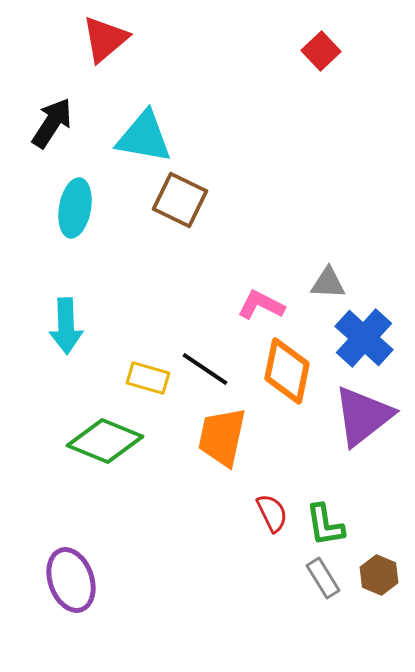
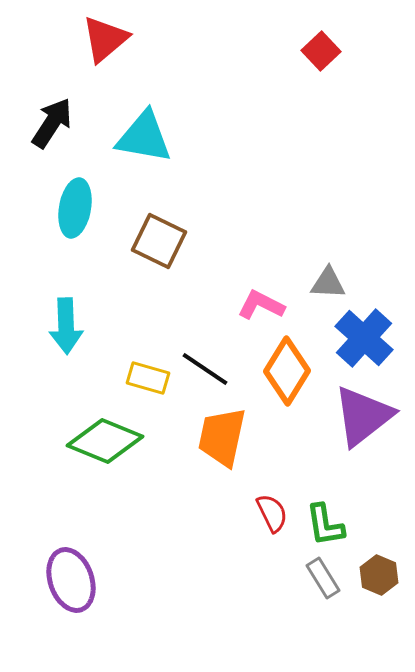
brown square: moved 21 px left, 41 px down
orange diamond: rotated 20 degrees clockwise
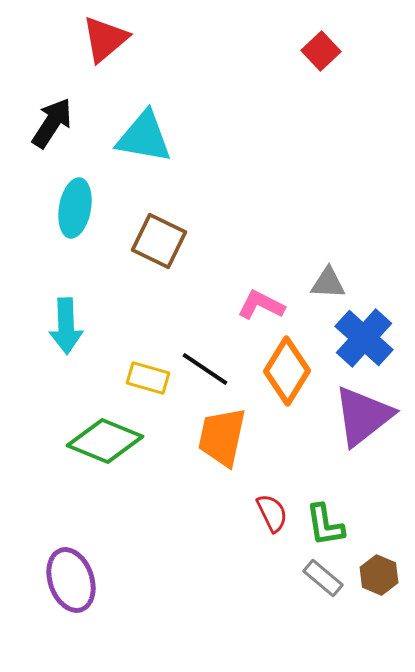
gray rectangle: rotated 18 degrees counterclockwise
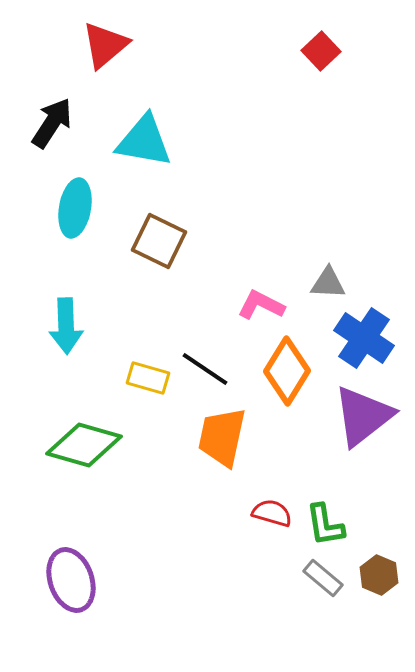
red triangle: moved 6 px down
cyan triangle: moved 4 px down
blue cross: rotated 8 degrees counterclockwise
green diamond: moved 21 px left, 4 px down; rotated 6 degrees counterclockwise
red semicircle: rotated 48 degrees counterclockwise
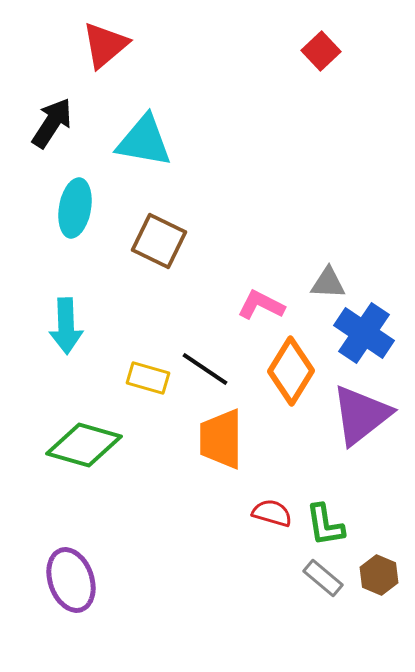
blue cross: moved 5 px up
orange diamond: moved 4 px right
purple triangle: moved 2 px left, 1 px up
orange trapezoid: moved 1 px left, 2 px down; rotated 12 degrees counterclockwise
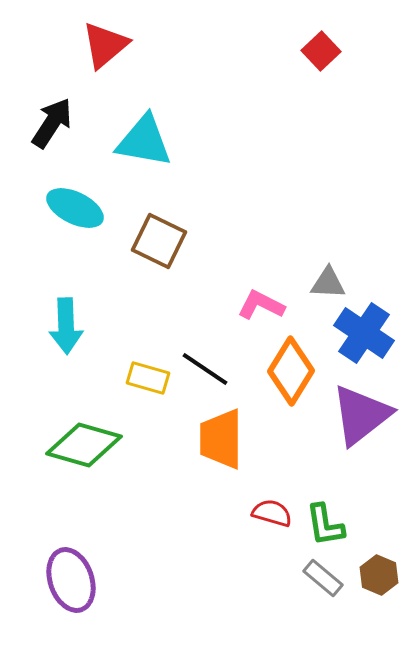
cyan ellipse: rotated 74 degrees counterclockwise
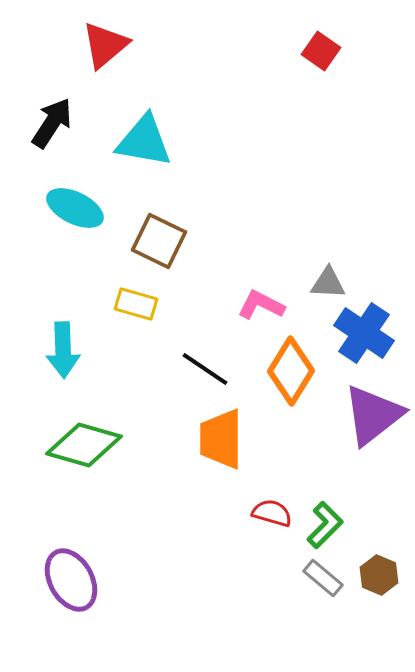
red square: rotated 12 degrees counterclockwise
cyan arrow: moved 3 px left, 24 px down
yellow rectangle: moved 12 px left, 74 px up
purple triangle: moved 12 px right
green L-shape: rotated 126 degrees counterclockwise
purple ellipse: rotated 10 degrees counterclockwise
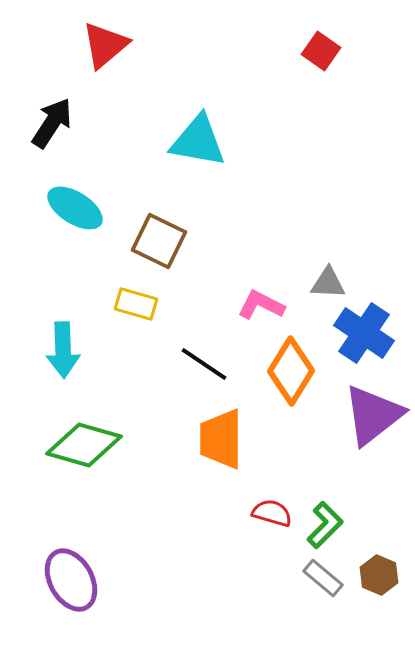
cyan triangle: moved 54 px right
cyan ellipse: rotated 6 degrees clockwise
black line: moved 1 px left, 5 px up
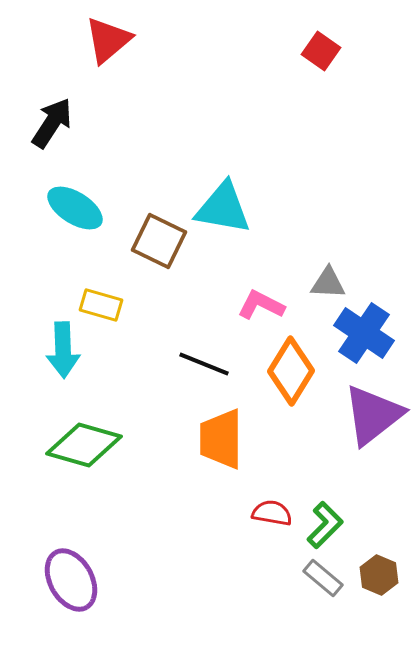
red triangle: moved 3 px right, 5 px up
cyan triangle: moved 25 px right, 67 px down
yellow rectangle: moved 35 px left, 1 px down
black line: rotated 12 degrees counterclockwise
red semicircle: rotated 6 degrees counterclockwise
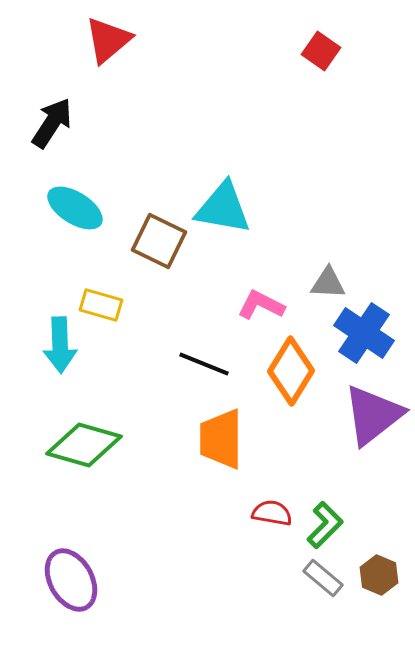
cyan arrow: moved 3 px left, 5 px up
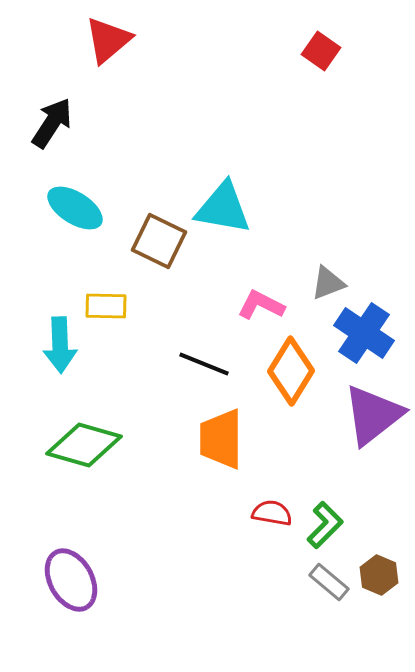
gray triangle: rotated 24 degrees counterclockwise
yellow rectangle: moved 5 px right, 1 px down; rotated 15 degrees counterclockwise
gray rectangle: moved 6 px right, 4 px down
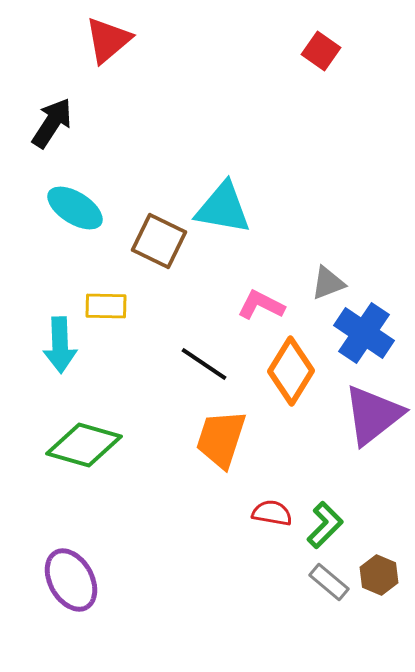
black line: rotated 12 degrees clockwise
orange trapezoid: rotated 18 degrees clockwise
